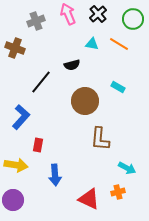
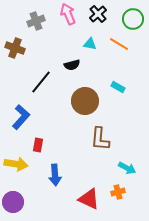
cyan triangle: moved 2 px left
yellow arrow: moved 1 px up
purple circle: moved 2 px down
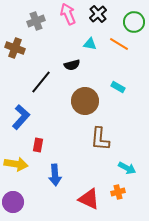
green circle: moved 1 px right, 3 px down
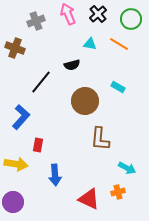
green circle: moved 3 px left, 3 px up
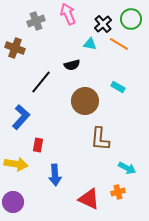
black cross: moved 5 px right, 10 px down
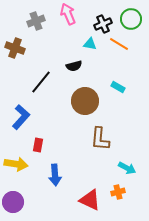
black cross: rotated 18 degrees clockwise
black semicircle: moved 2 px right, 1 px down
red triangle: moved 1 px right, 1 px down
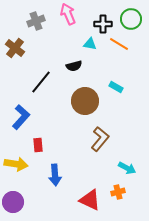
black cross: rotated 24 degrees clockwise
brown cross: rotated 18 degrees clockwise
cyan rectangle: moved 2 px left
brown L-shape: rotated 145 degrees counterclockwise
red rectangle: rotated 16 degrees counterclockwise
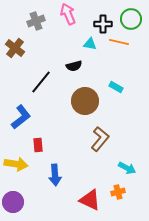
orange line: moved 2 px up; rotated 18 degrees counterclockwise
blue L-shape: rotated 10 degrees clockwise
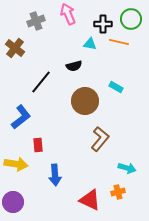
cyan arrow: rotated 12 degrees counterclockwise
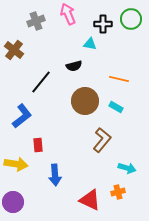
orange line: moved 37 px down
brown cross: moved 1 px left, 2 px down
cyan rectangle: moved 20 px down
blue L-shape: moved 1 px right, 1 px up
brown L-shape: moved 2 px right, 1 px down
